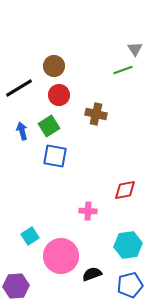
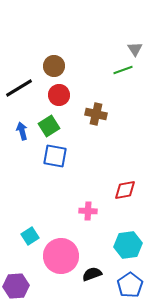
blue pentagon: rotated 20 degrees counterclockwise
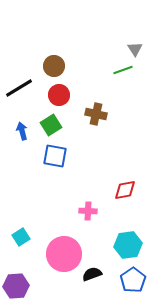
green square: moved 2 px right, 1 px up
cyan square: moved 9 px left, 1 px down
pink circle: moved 3 px right, 2 px up
blue pentagon: moved 3 px right, 5 px up
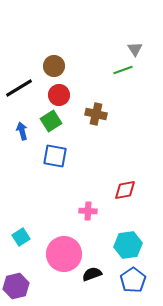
green square: moved 4 px up
purple hexagon: rotated 10 degrees counterclockwise
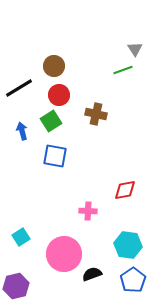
cyan hexagon: rotated 16 degrees clockwise
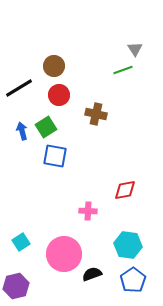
green square: moved 5 px left, 6 px down
cyan square: moved 5 px down
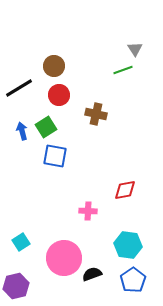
pink circle: moved 4 px down
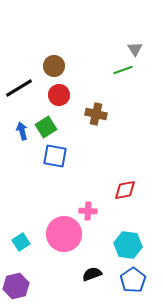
pink circle: moved 24 px up
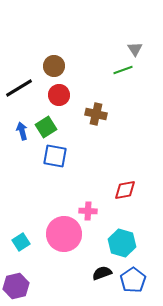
cyan hexagon: moved 6 px left, 2 px up; rotated 8 degrees clockwise
black semicircle: moved 10 px right, 1 px up
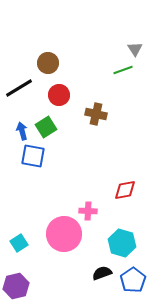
brown circle: moved 6 px left, 3 px up
blue square: moved 22 px left
cyan square: moved 2 px left, 1 px down
